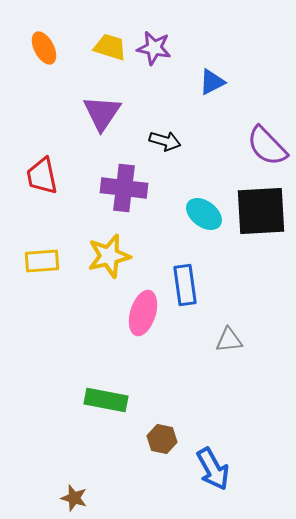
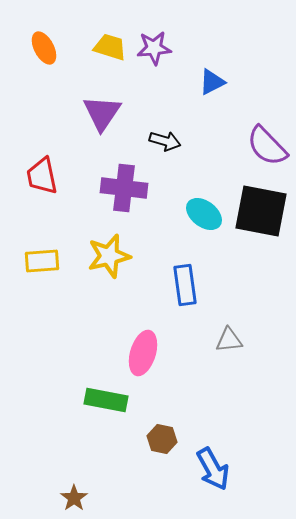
purple star: rotated 16 degrees counterclockwise
black square: rotated 14 degrees clockwise
pink ellipse: moved 40 px down
brown star: rotated 20 degrees clockwise
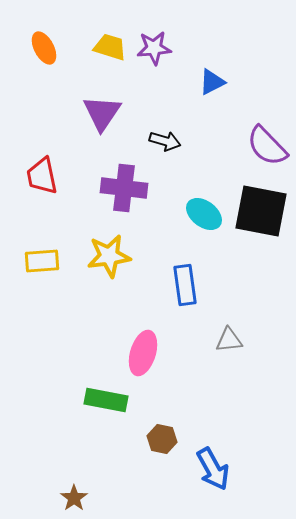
yellow star: rotated 6 degrees clockwise
